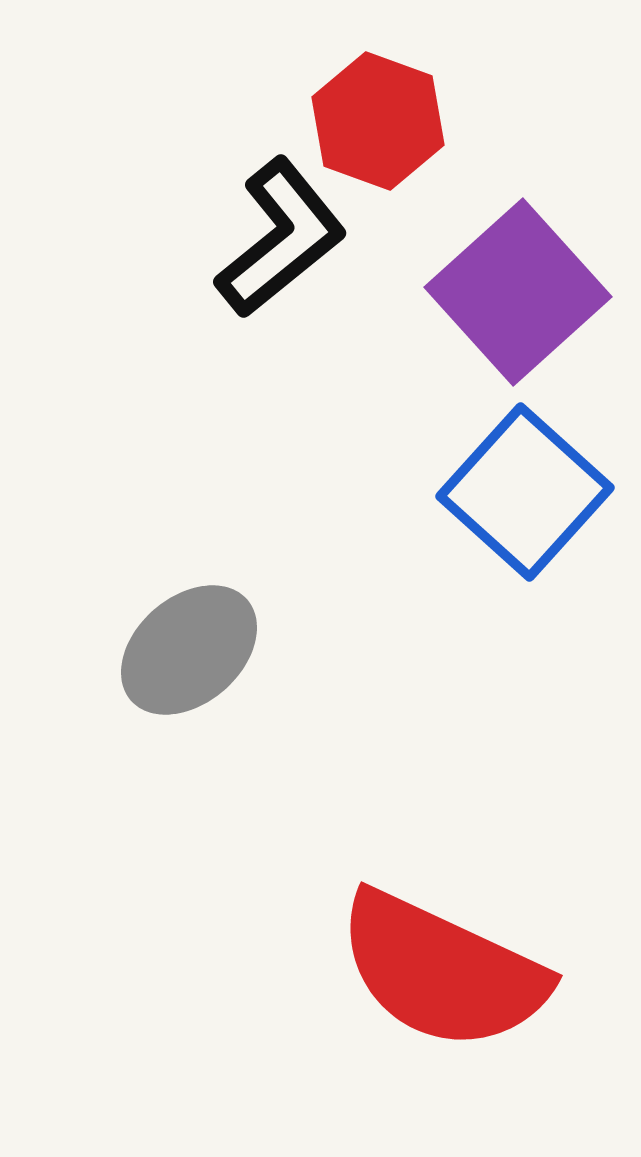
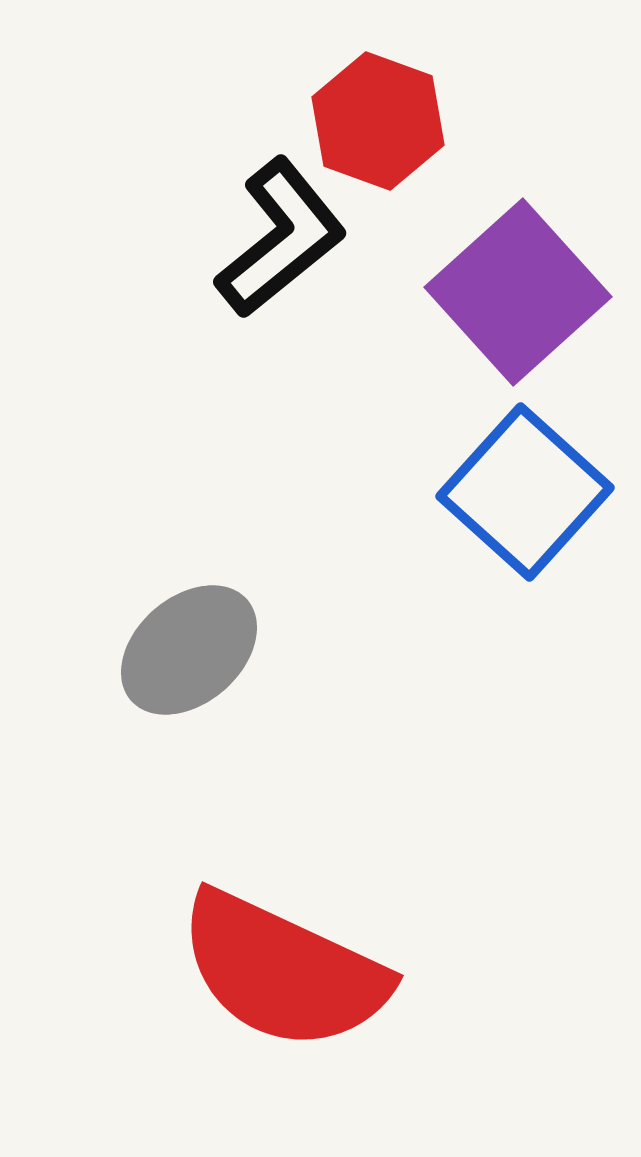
red semicircle: moved 159 px left
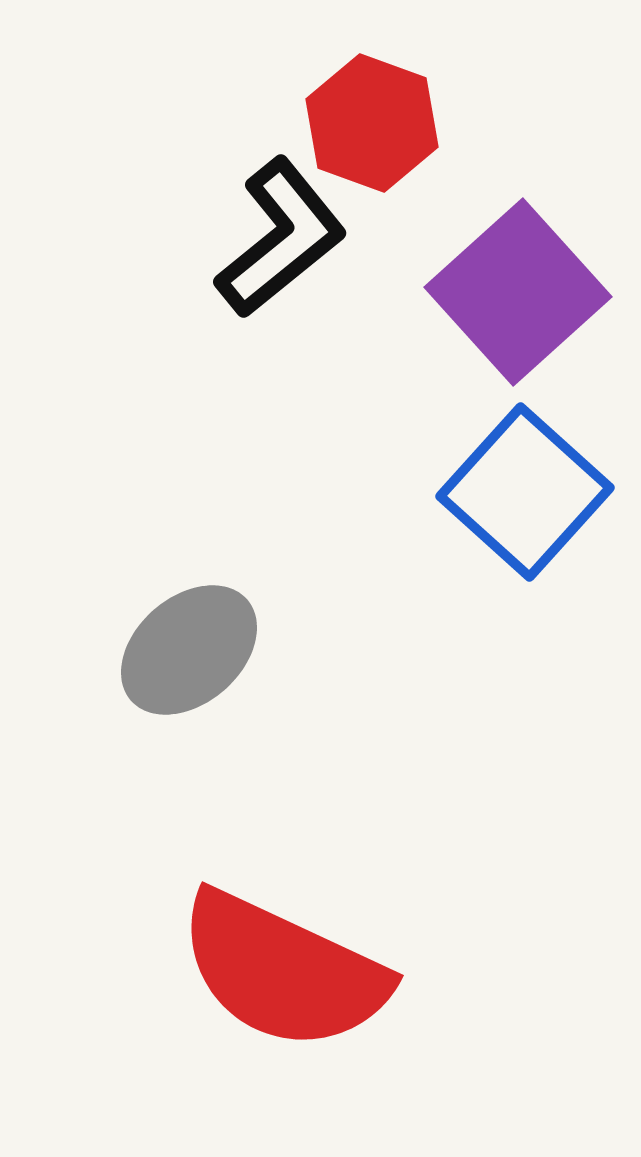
red hexagon: moved 6 px left, 2 px down
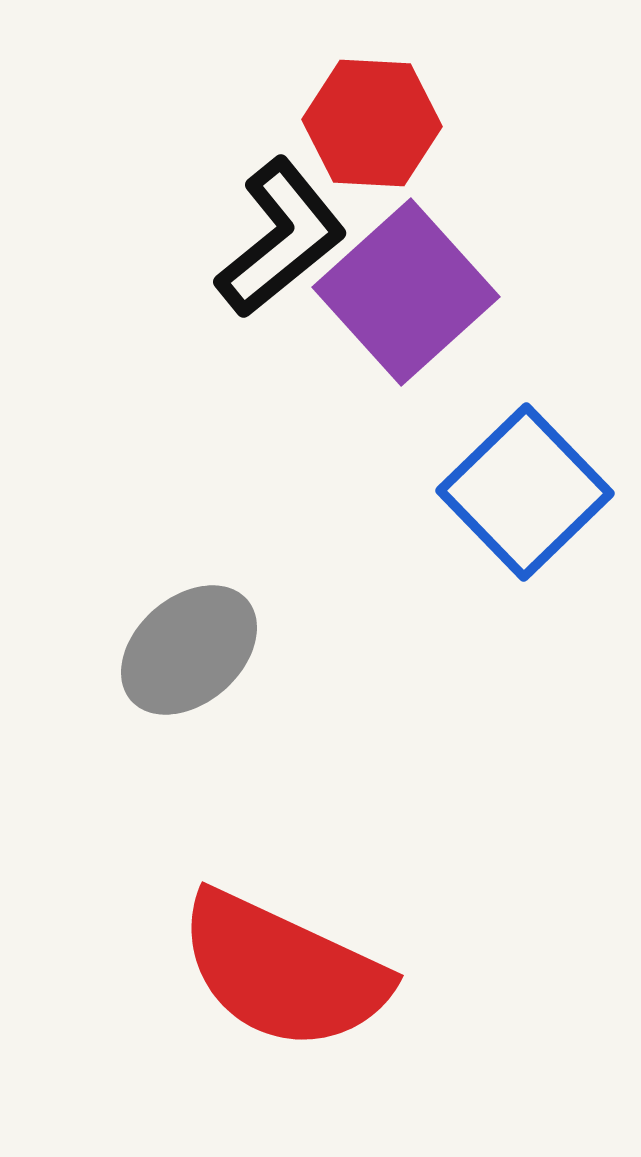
red hexagon: rotated 17 degrees counterclockwise
purple square: moved 112 px left
blue square: rotated 4 degrees clockwise
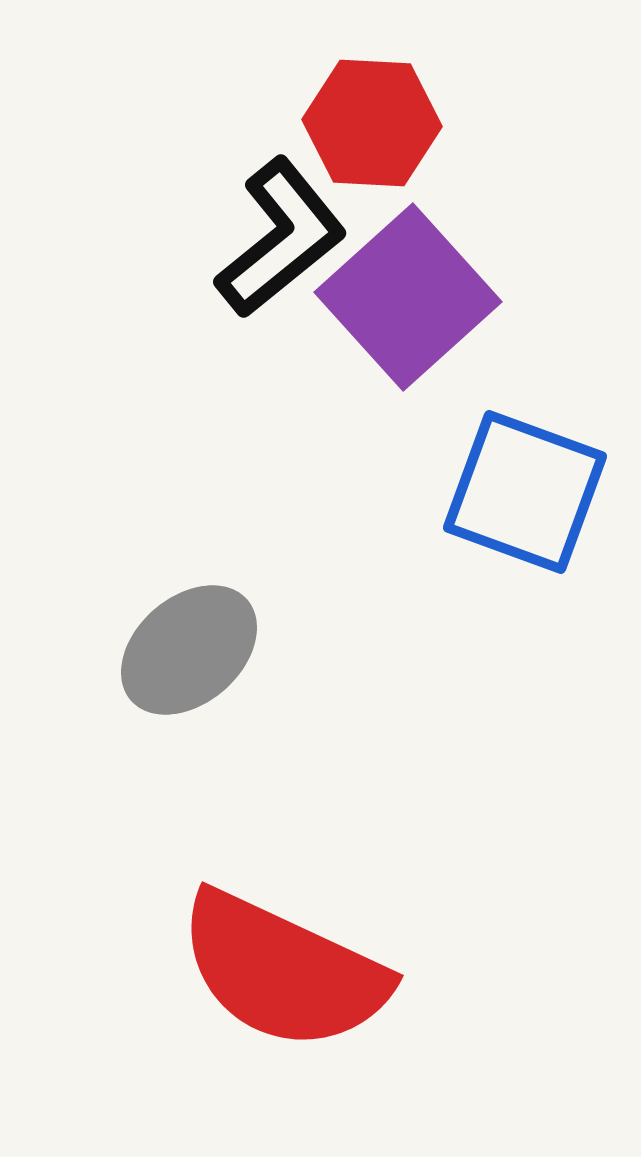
purple square: moved 2 px right, 5 px down
blue square: rotated 26 degrees counterclockwise
